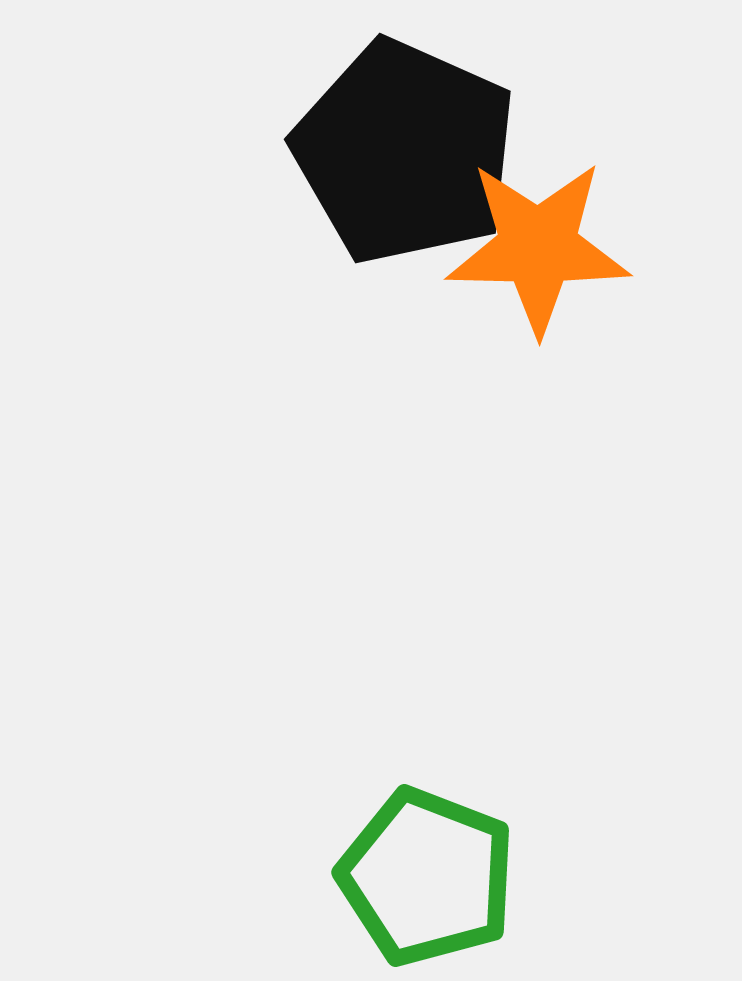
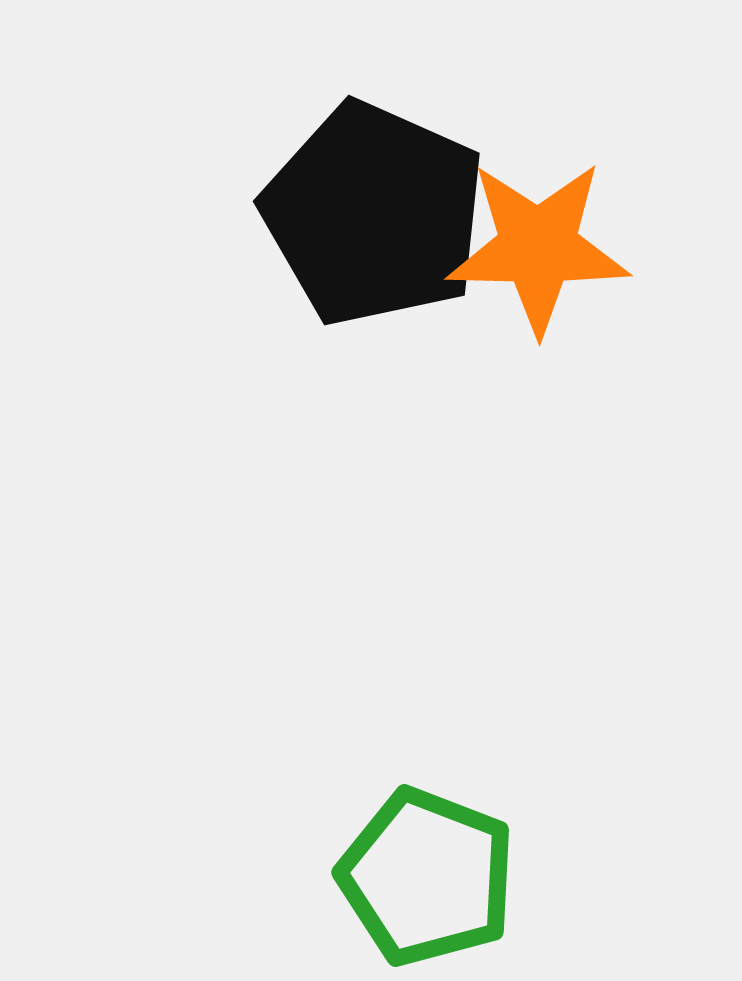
black pentagon: moved 31 px left, 62 px down
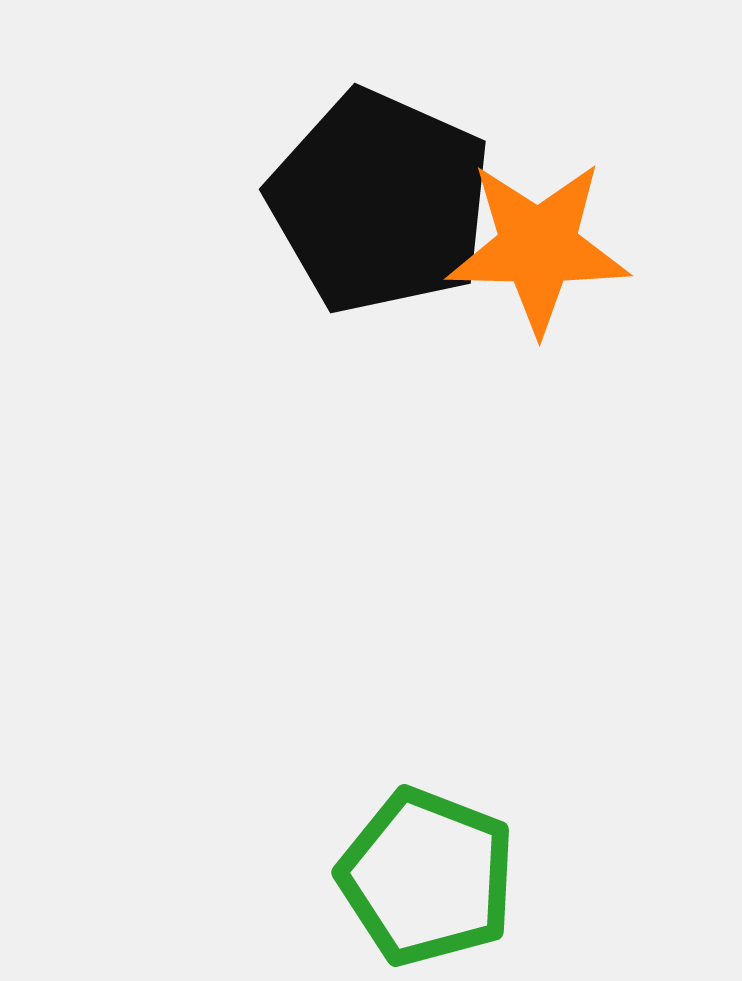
black pentagon: moved 6 px right, 12 px up
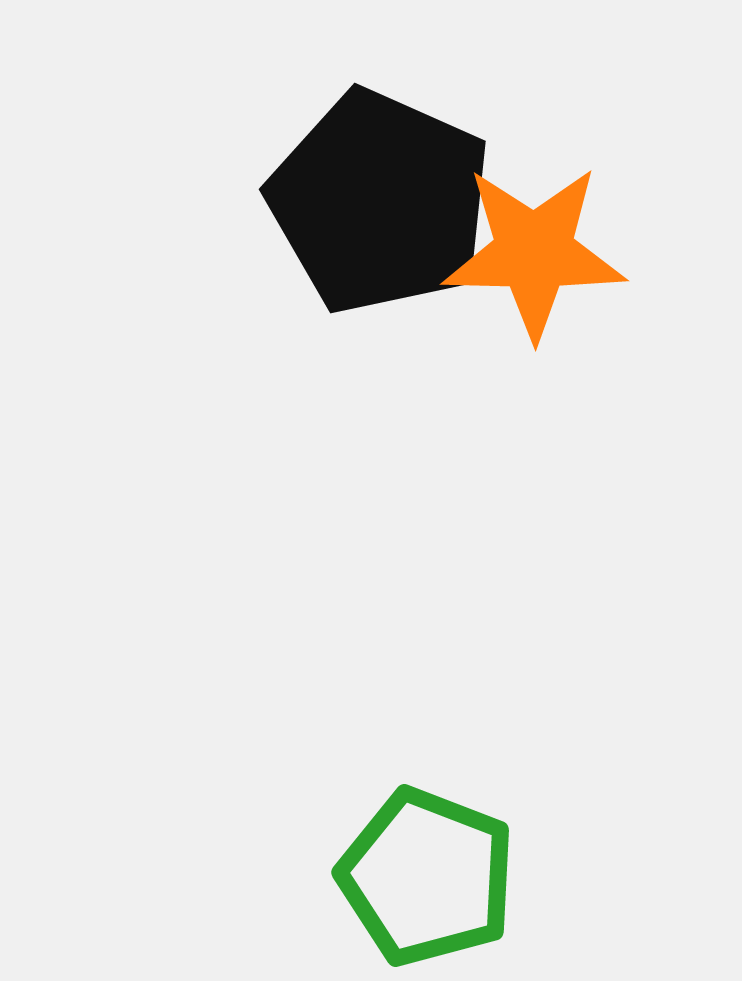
orange star: moved 4 px left, 5 px down
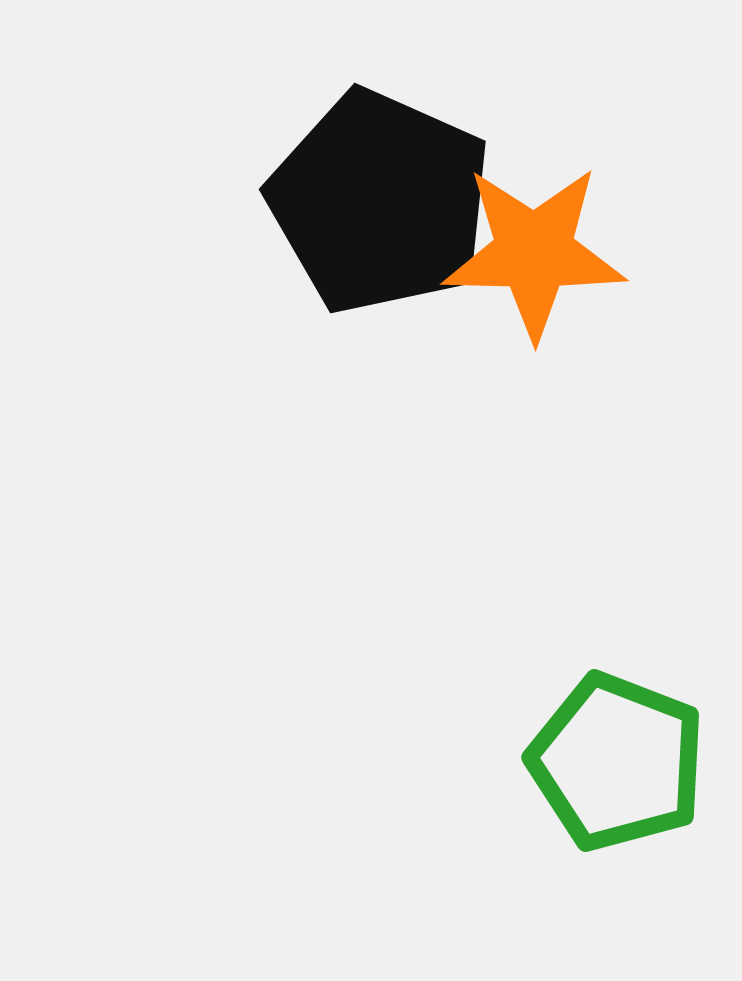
green pentagon: moved 190 px right, 115 px up
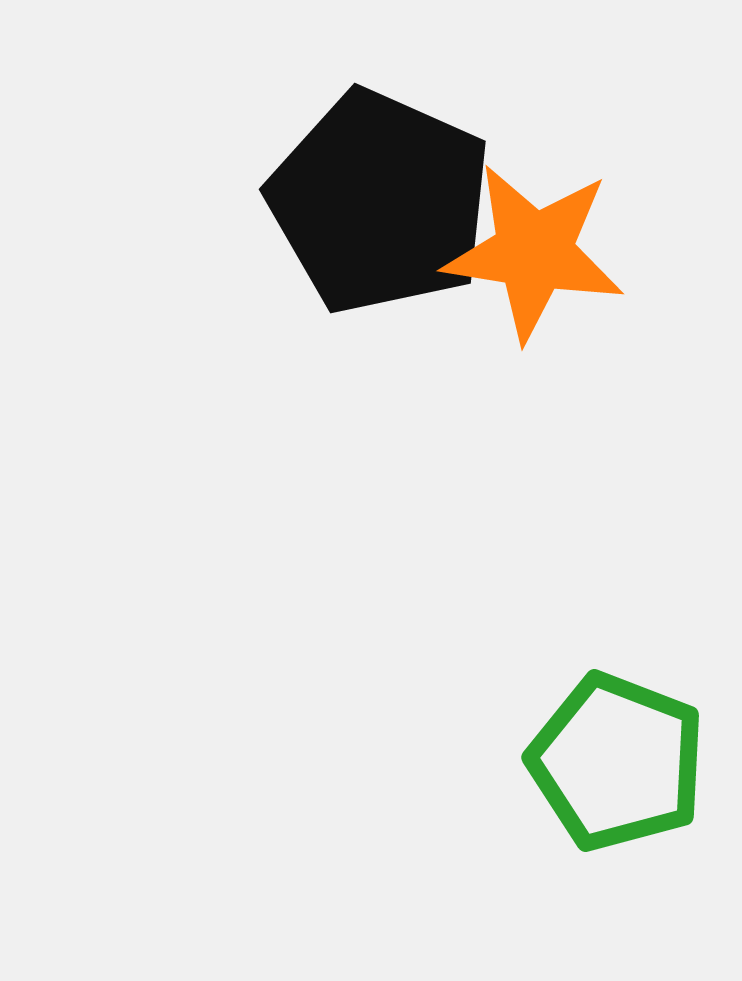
orange star: rotated 8 degrees clockwise
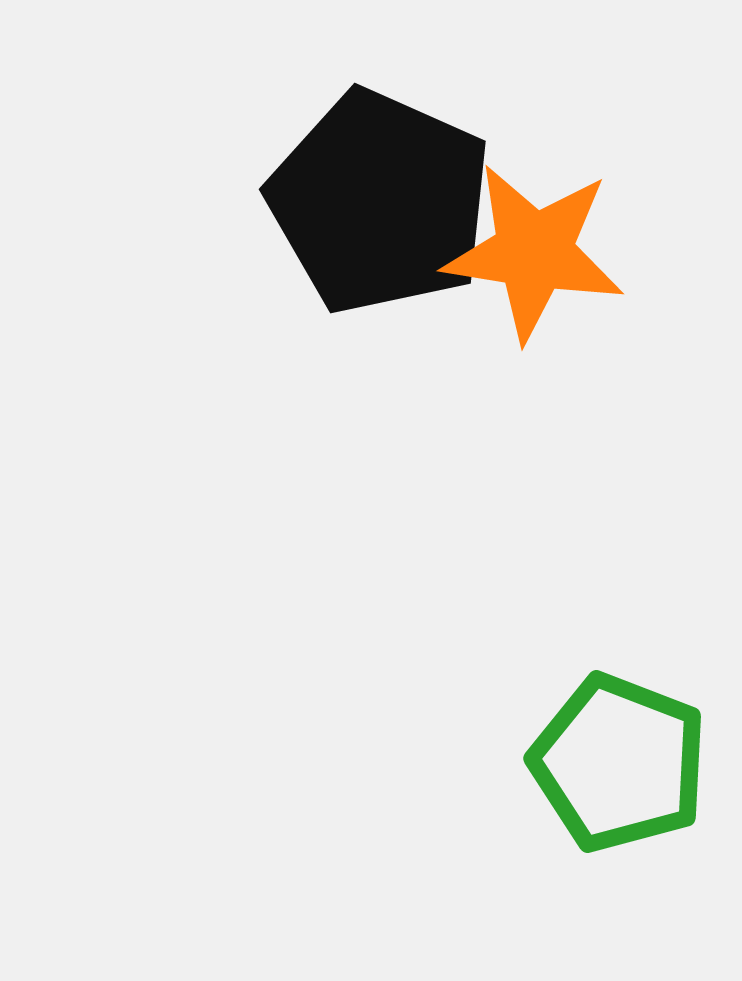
green pentagon: moved 2 px right, 1 px down
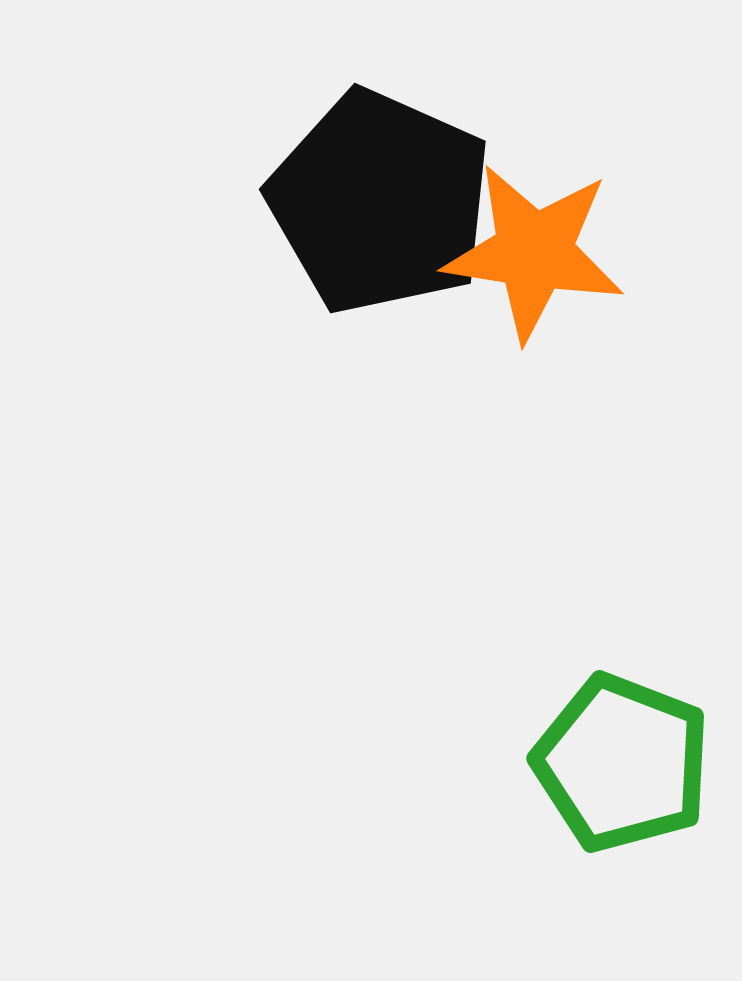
green pentagon: moved 3 px right
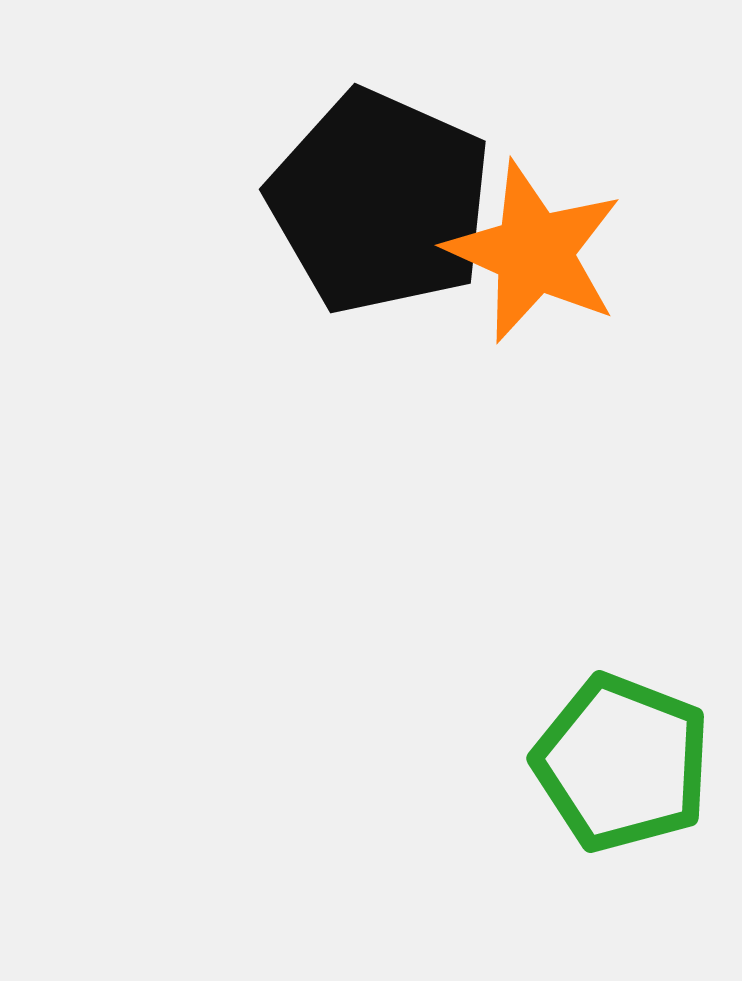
orange star: rotated 15 degrees clockwise
